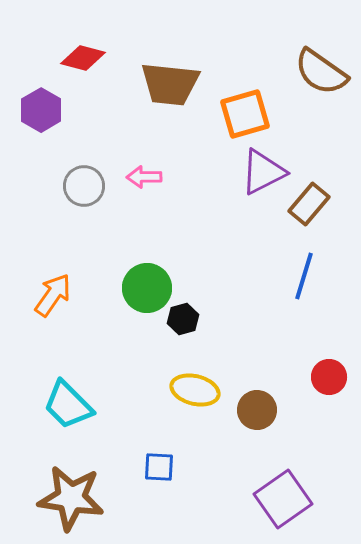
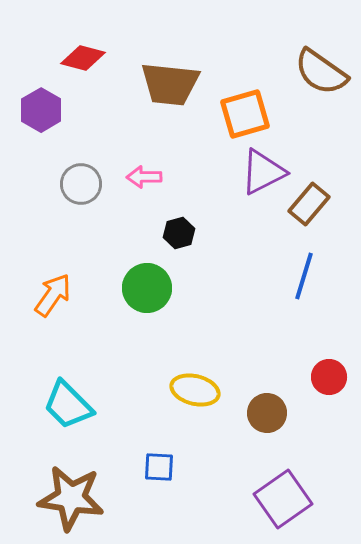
gray circle: moved 3 px left, 2 px up
black hexagon: moved 4 px left, 86 px up
brown circle: moved 10 px right, 3 px down
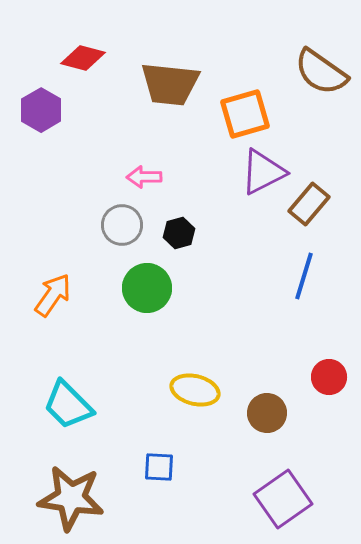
gray circle: moved 41 px right, 41 px down
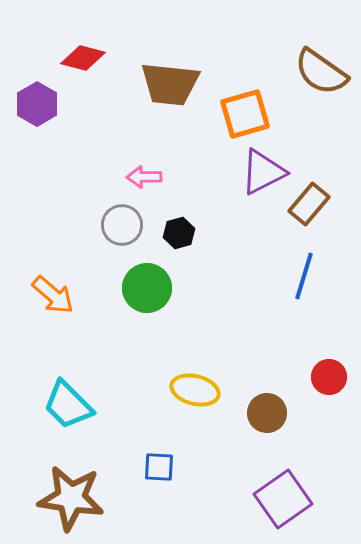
purple hexagon: moved 4 px left, 6 px up
orange arrow: rotated 96 degrees clockwise
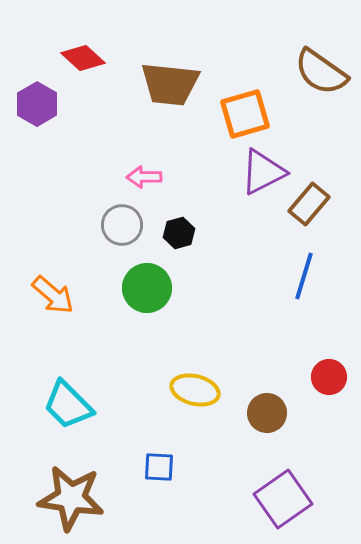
red diamond: rotated 27 degrees clockwise
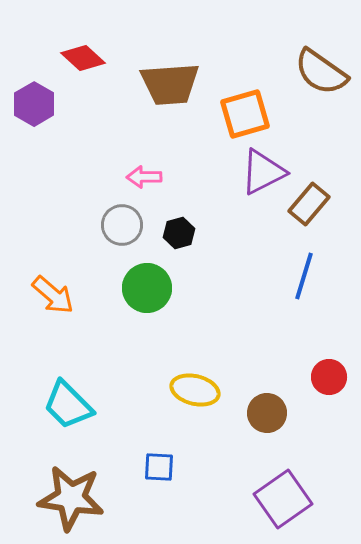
brown trapezoid: rotated 10 degrees counterclockwise
purple hexagon: moved 3 px left
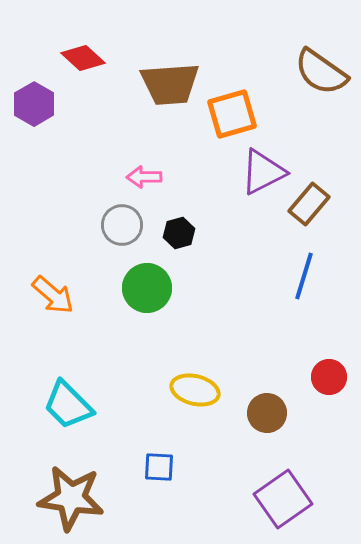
orange square: moved 13 px left
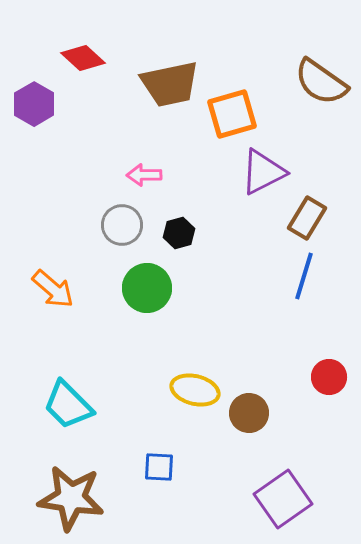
brown semicircle: moved 10 px down
brown trapezoid: rotated 8 degrees counterclockwise
pink arrow: moved 2 px up
brown rectangle: moved 2 px left, 14 px down; rotated 9 degrees counterclockwise
orange arrow: moved 6 px up
brown circle: moved 18 px left
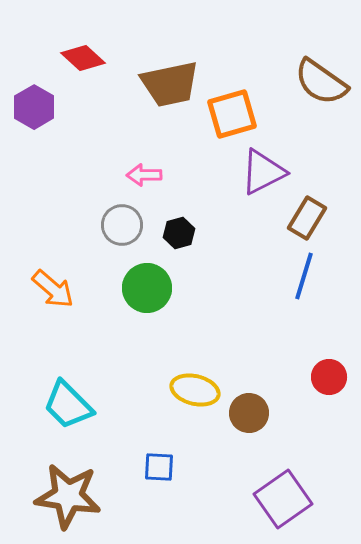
purple hexagon: moved 3 px down
brown star: moved 3 px left, 2 px up
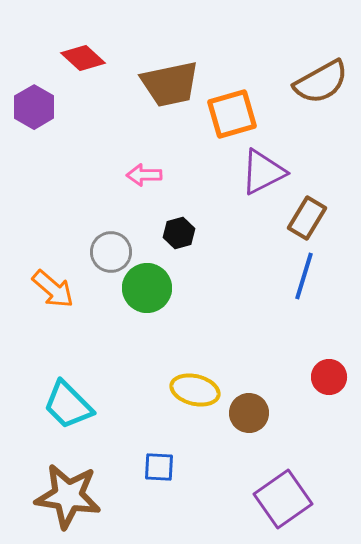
brown semicircle: rotated 64 degrees counterclockwise
gray circle: moved 11 px left, 27 px down
